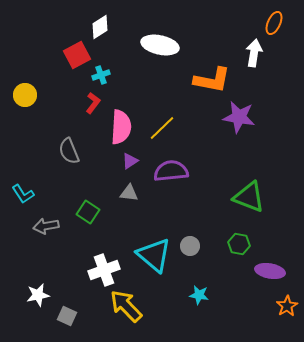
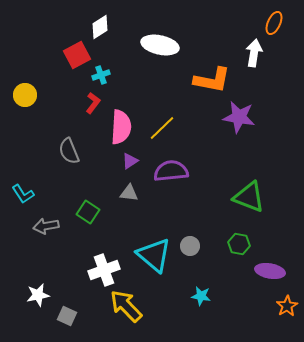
cyan star: moved 2 px right, 1 px down
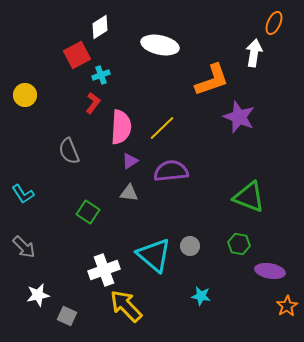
orange L-shape: rotated 30 degrees counterclockwise
purple star: rotated 12 degrees clockwise
gray arrow: moved 22 px left, 21 px down; rotated 125 degrees counterclockwise
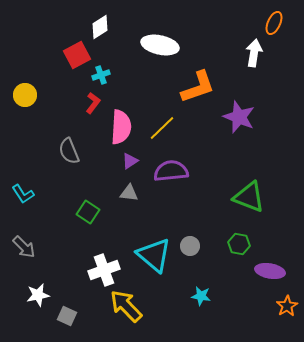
orange L-shape: moved 14 px left, 7 px down
